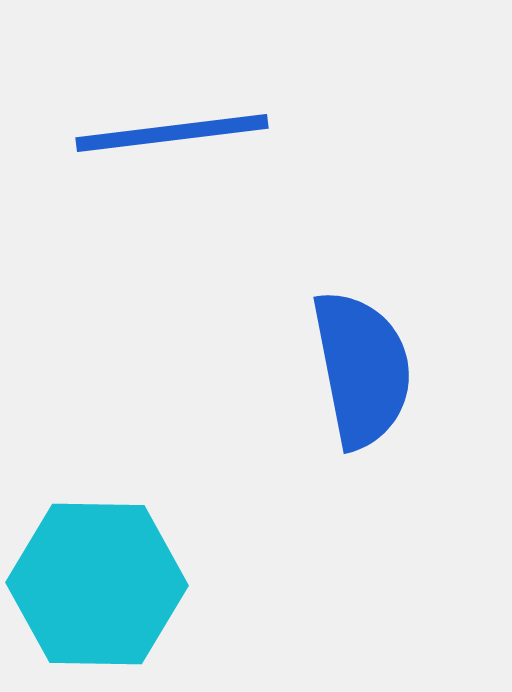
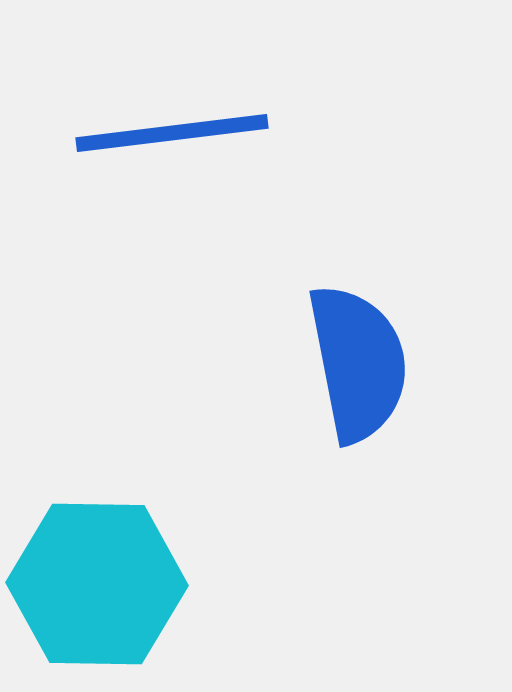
blue semicircle: moved 4 px left, 6 px up
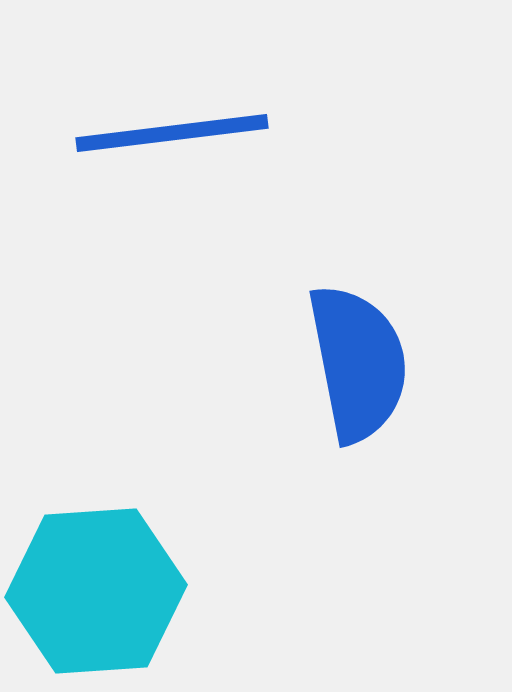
cyan hexagon: moved 1 px left, 7 px down; rotated 5 degrees counterclockwise
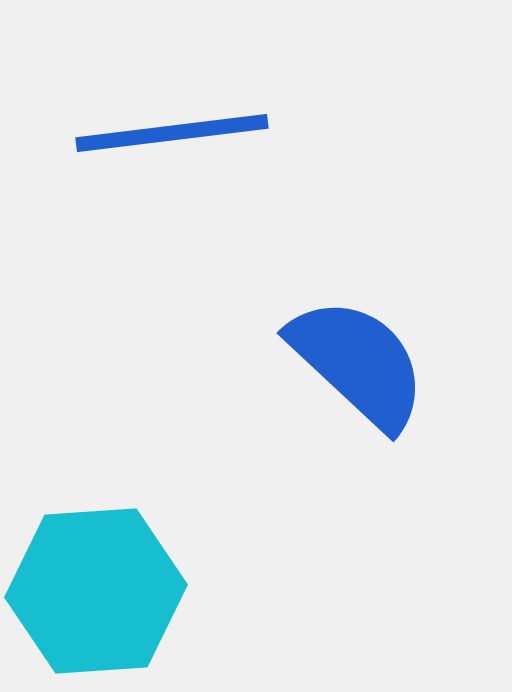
blue semicircle: rotated 36 degrees counterclockwise
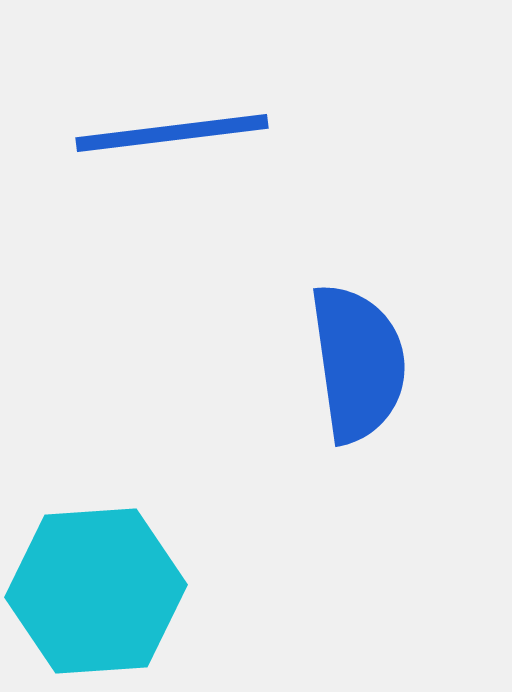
blue semicircle: rotated 39 degrees clockwise
